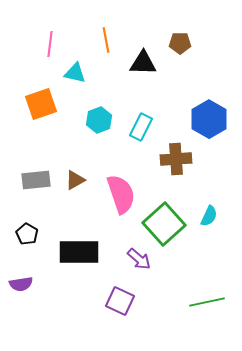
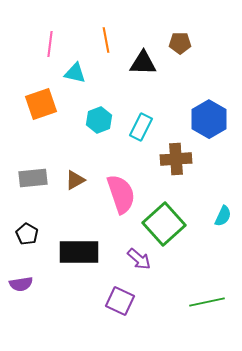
gray rectangle: moved 3 px left, 2 px up
cyan semicircle: moved 14 px right
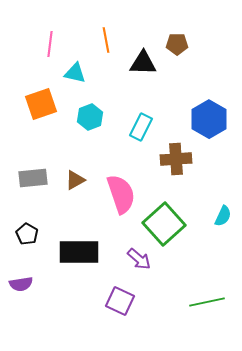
brown pentagon: moved 3 px left, 1 px down
cyan hexagon: moved 9 px left, 3 px up
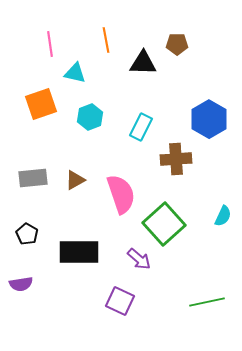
pink line: rotated 15 degrees counterclockwise
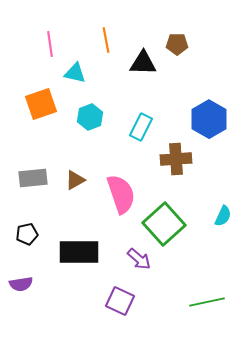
black pentagon: rotated 30 degrees clockwise
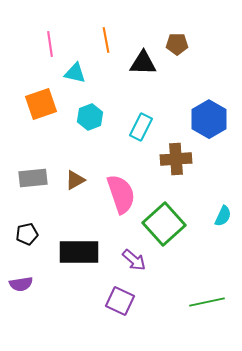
purple arrow: moved 5 px left, 1 px down
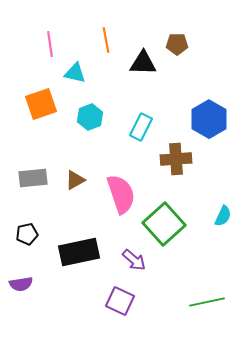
black rectangle: rotated 12 degrees counterclockwise
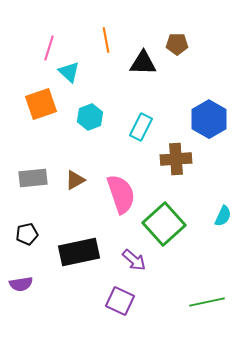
pink line: moved 1 px left, 4 px down; rotated 25 degrees clockwise
cyan triangle: moved 6 px left, 1 px up; rotated 30 degrees clockwise
